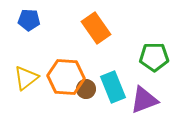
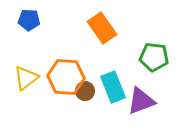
orange rectangle: moved 6 px right
green pentagon: rotated 8 degrees clockwise
brown circle: moved 1 px left, 2 px down
purple triangle: moved 3 px left, 1 px down
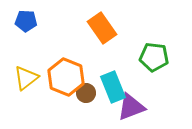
blue pentagon: moved 3 px left, 1 px down
orange hexagon: rotated 18 degrees clockwise
brown circle: moved 1 px right, 2 px down
purple triangle: moved 10 px left, 6 px down
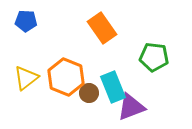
brown circle: moved 3 px right
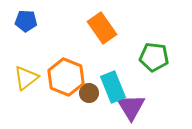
purple triangle: rotated 40 degrees counterclockwise
